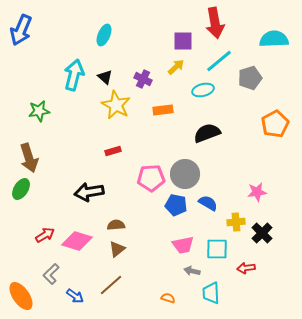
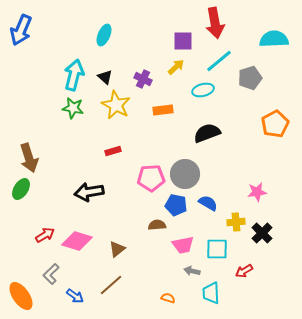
green star at (39, 111): moved 34 px right, 3 px up; rotated 20 degrees clockwise
brown semicircle at (116, 225): moved 41 px right
red arrow at (246, 268): moved 2 px left, 3 px down; rotated 24 degrees counterclockwise
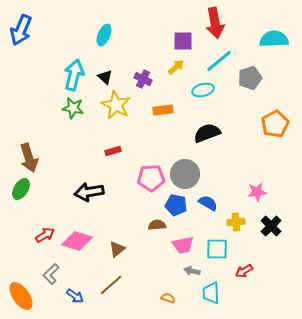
black cross at (262, 233): moved 9 px right, 7 px up
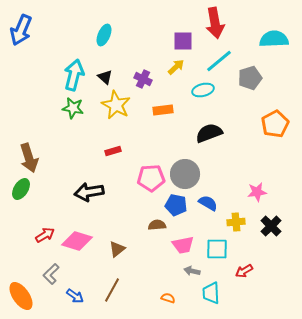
black semicircle at (207, 133): moved 2 px right
brown line at (111, 285): moved 1 px right, 5 px down; rotated 20 degrees counterclockwise
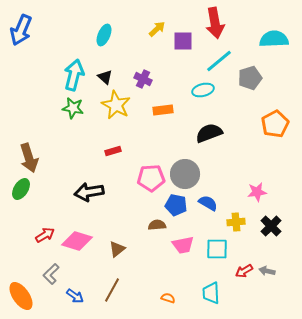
yellow arrow at (176, 67): moved 19 px left, 38 px up
gray arrow at (192, 271): moved 75 px right
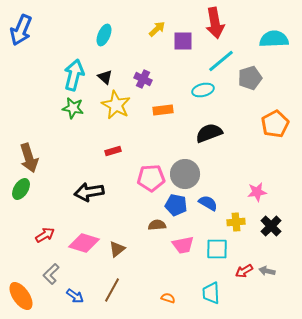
cyan line at (219, 61): moved 2 px right
pink diamond at (77, 241): moved 7 px right, 2 px down
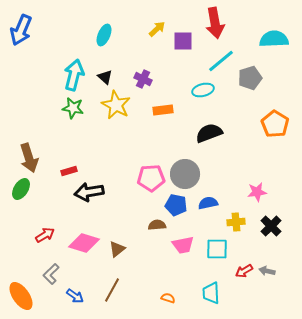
orange pentagon at (275, 124): rotated 12 degrees counterclockwise
red rectangle at (113, 151): moved 44 px left, 20 px down
blue semicircle at (208, 203): rotated 42 degrees counterclockwise
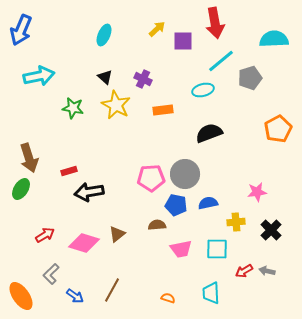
cyan arrow at (74, 75): moved 35 px left, 1 px down; rotated 64 degrees clockwise
orange pentagon at (275, 124): moved 3 px right, 5 px down; rotated 12 degrees clockwise
black cross at (271, 226): moved 4 px down
pink trapezoid at (183, 245): moved 2 px left, 4 px down
brown triangle at (117, 249): moved 15 px up
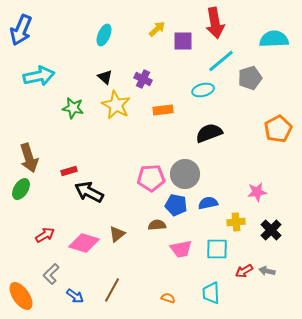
black arrow at (89, 192): rotated 36 degrees clockwise
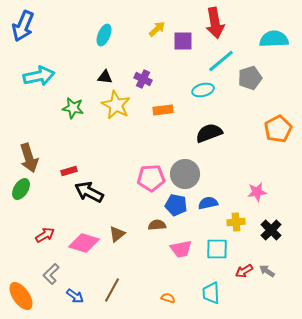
blue arrow at (21, 30): moved 2 px right, 4 px up
black triangle at (105, 77): rotated 35 degrees counterclockwise
gray arrow at (267, 271): rotated 21 degrees clockwise
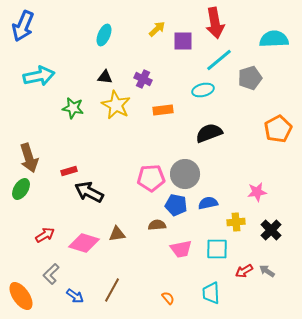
cyan line at (221, 61): moved 2 px left, 1 px up
brown triangle at (117, 234): rotated 30 degrees clockwise
orange semicircle at (168, 298): rotated 32 degrees clockwise
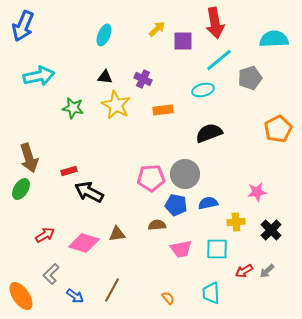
gray arrow at (267, 271): rotated 77 degrees counterclockwise
